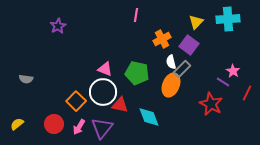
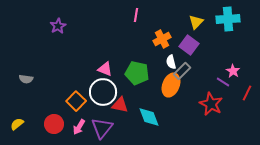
gray rectangle: moved 2 px down
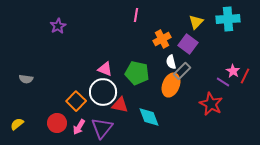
purple square: moved 1 px left, 1 px up
red line: moved 2 px left, 17 px up
red circle: moved 3 px right, 1 px up
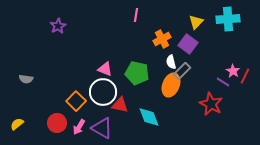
purple triangle: rotated 40 degrees counterclockwise
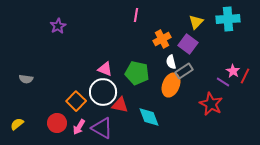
gray rectangle: moved 2 px right; rotated 12 degrees clockwise
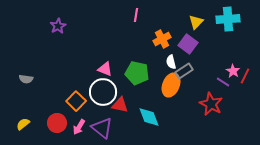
yellow semicircle: moved 6 px right
purple triangle: rotated 10 degrees clockwise
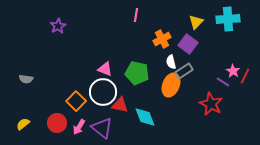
cyan diamond: moved 4 px left
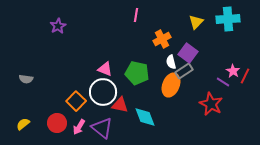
purple square: moved 9 px down
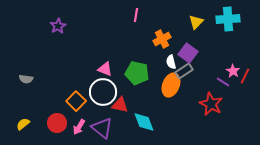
cyan diamond: moved 1 px left, 5 px down
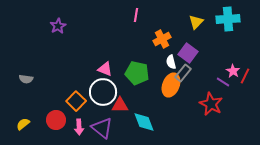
gray rectangle: moved 1 px left, 2 px down; rotated 18 degrees counterclockwise
red triangle: rotated 12 degrees counterclockwise
red circle: moved 1 px left, 3 px up
pink arrow: rotated 35 degrees counterclockwise
